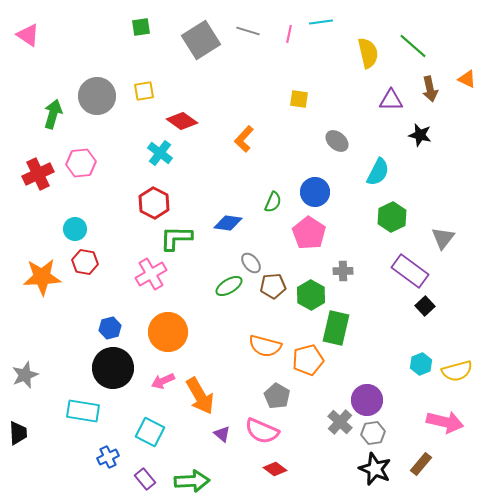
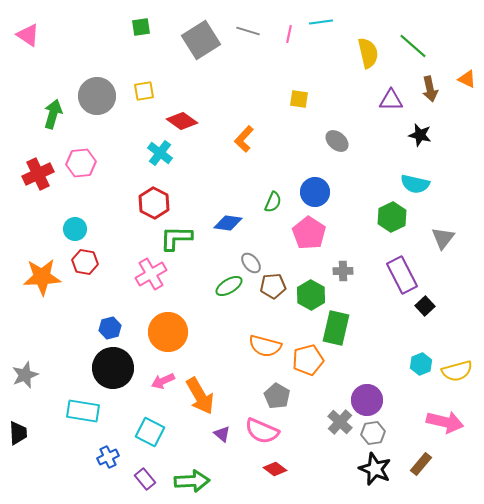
cyan semicircle at (378, 172): moved 37 px right, 12 px down; rotated 76 degrees clockwise
purple rectangle at (410, 271): moved 8 px left, 4 px down; rotated 27 degrees clockwise
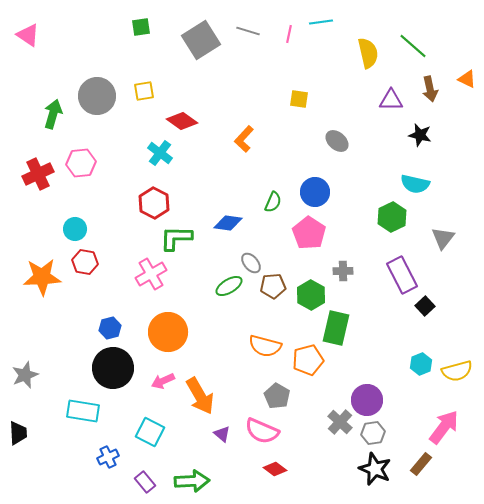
pink arrow at (445, 422): moved 1 px left, 5 px down; rotated 66 degrees counterclockwise
purple rectangle at (145, 479): moved 3 px down
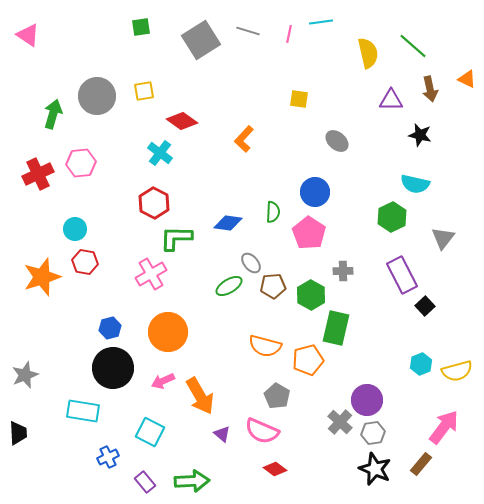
green semicircle at (273, 202): moved 10 px down; rotated 20 degrees counterclockwise
orange star at (42, 277): rotated 15 degrees counterclockwise
